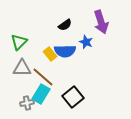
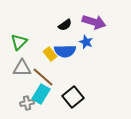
purple arrow: moved 7 px left; rotated 55 degrees counterclockwise
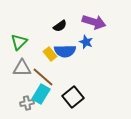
black semicircle: moved 5 px left, 1 px down
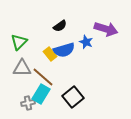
purple arrow: moved 12 px right, 7 px down
blue semicircle: moved 1 px left, 1 px up; rotated 15 degrees counterclockwise
gray cross: moved 1 px right
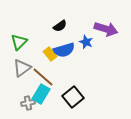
gray triangle: rotated 36 degrees counterclockwise
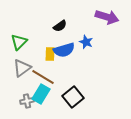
purple arrow: moved 1 px right, 12 px up
yellow rectangle: rotated 40 degrees clockwise
brown line: rotated 10 degrees counterclockwise
gray cross: moved 1 px left, 2 px up
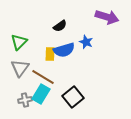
gray triangle: moved 2 px left; rotated 18 degrees counterclockwise
gray cross: moved 2 px left, 1 px up
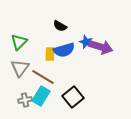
purple arrow: moved 6 px left, 30 px down
black semicircle: rotated 64 degrees clockwise
cyan rectangle: moved 2 px down
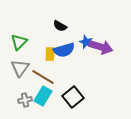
cyan rectangle: moved 2 px right
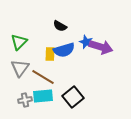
cyan rectangle: rotated 54 degrees clockwise
